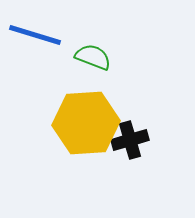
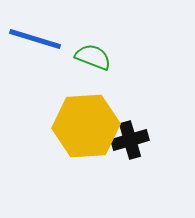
blue line: moved 4 px down
yellow hexagon: moved 3 px down
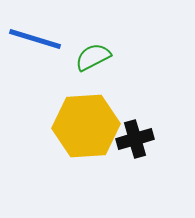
green semicircle: rotated 48 degrees counterclockwise
black cross: moved 5 px right, 1 px up
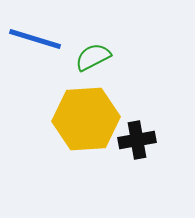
yellow hexagon: moved 7 px up
black cross: moved 2 px right, 1 px down; rotated 6 degrees clockwise
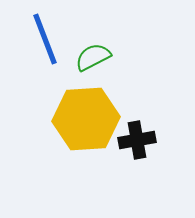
blue line: moved 10 px right; rotated 52 degrees clockwise
